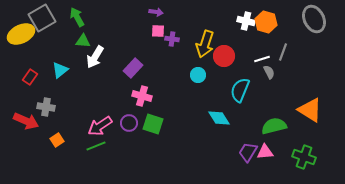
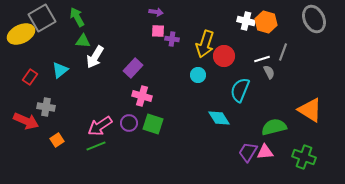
green semicircle: moved 1 px down
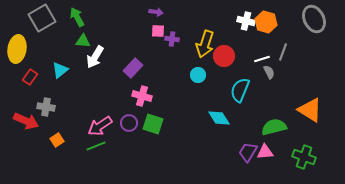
yellow ellipse: moved 4 px left, 15 px down; rotated 56 degrees counterclockwise
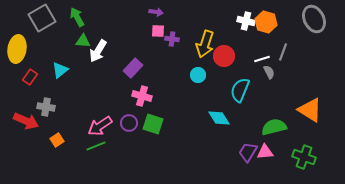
white arrow: moved 3 px right, 6 px up
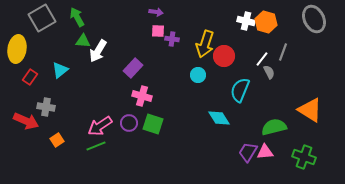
white line: rotated 35 degrees counterclockwise
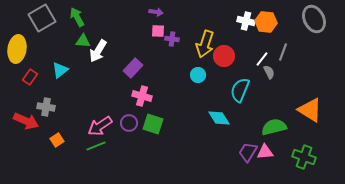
orange hexagon: rotated 10 degrees counterclockwise
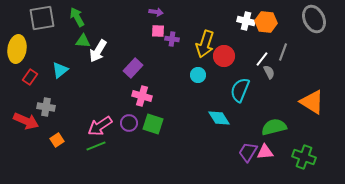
gray square: rotated 20 degrees clockwise
orange triangle: moved 2 px right, 8 px up
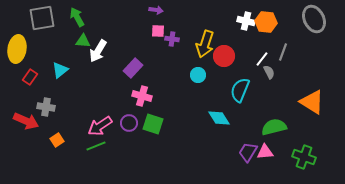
purple arrow: moved 2 px up
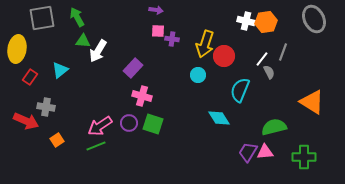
orange hexagon: rotated 15 degrees counterclockwise
green cross: rotated 20 degrees counterclockwise
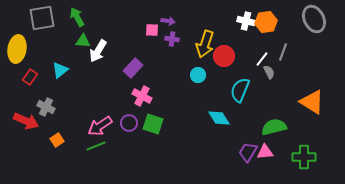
purple arrow: moved 12 px right, 11 px down
pink square: moved 6 px left, 1 px up
pink cross: rotated 12 degrees clockwise
gray cross: rotated 18 degrees clockwise
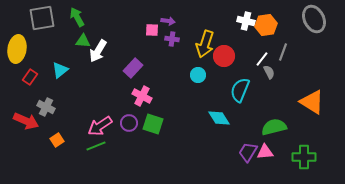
orange hexagon: moved 3 px down
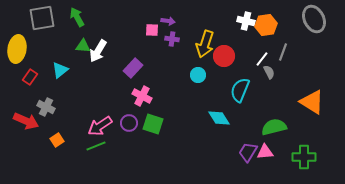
green triangle: moved 5 px down
